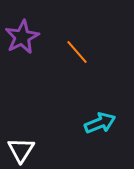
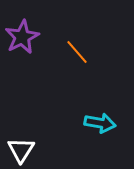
cyan arrow: rotated 32 degrees clockwise
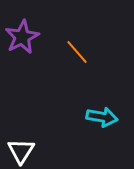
cyan arrow: moved 2 px right, 6 px up
white triangle: moved 1 px down
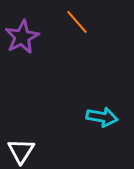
orange line: moved 30 px up
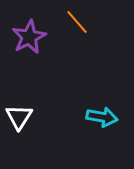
purple star: moved 7 px right
white triangle: moved 2 px left, 34 px up
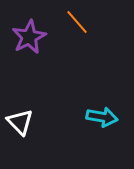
white triangle: moved 1 px right, 5 px down; rotated 16 degrees counterclockwise
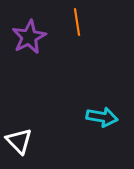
orange line: rotated 32 degrees clockwise
white triangle: moved 1 px left, 19 px down
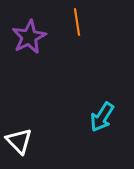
cyan arrow: rotated 112 degrees clockwise
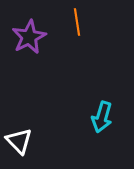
cyan arrow: rotated 16 degrees counterclockwise
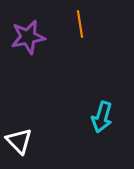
orange line: moved 3 px right, 2 px down
purple star: moved 1 px left; rotated 16 degrees clockwise
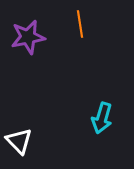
cyan arrow: moved 1 px down
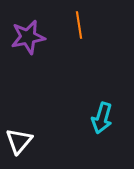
orange line: moved 1 px left, 1 px down
white triangle: rotated 24 degrees clockwise
